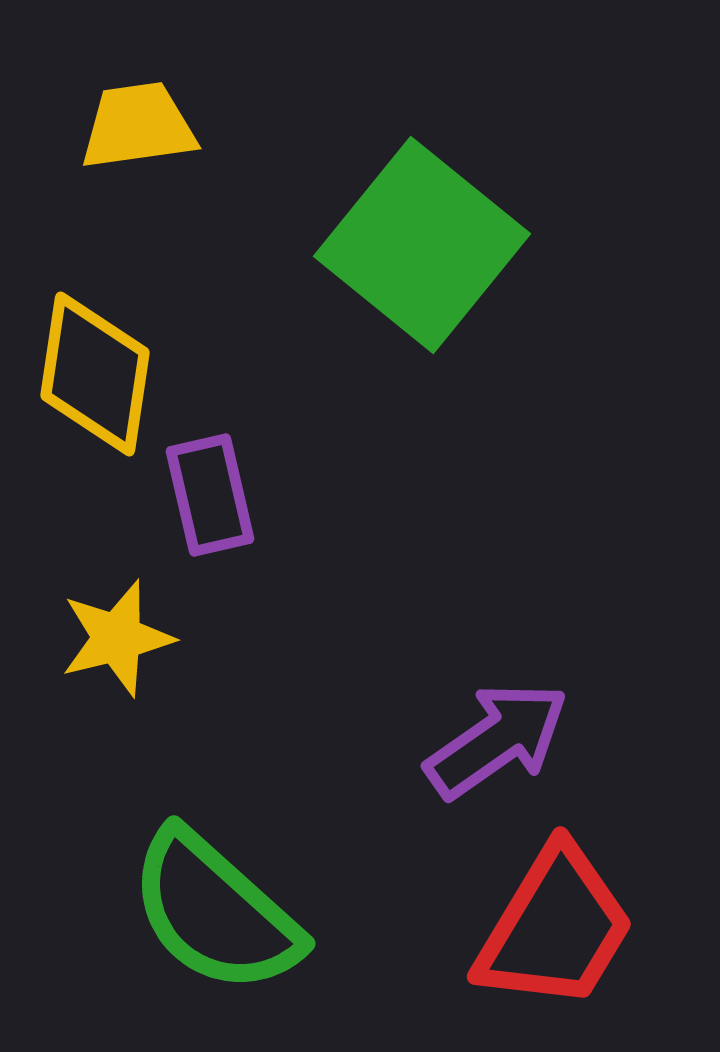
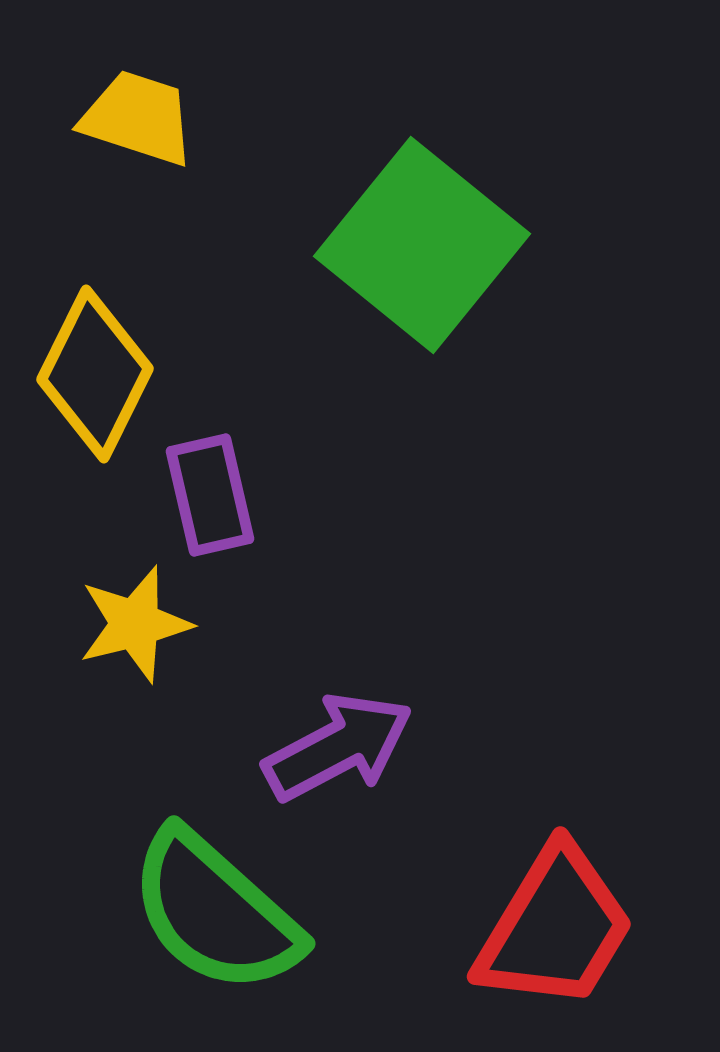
yellow trapezoid: moved 8 px up; rotated 26 degrees clockwise
yellow diamond: rotated 18 degrees clockwise
yellow star: moved 18 px right, 14 px up
purple arrow: moved 159 px left, 7 px down; rotated 7 degrees clockwise
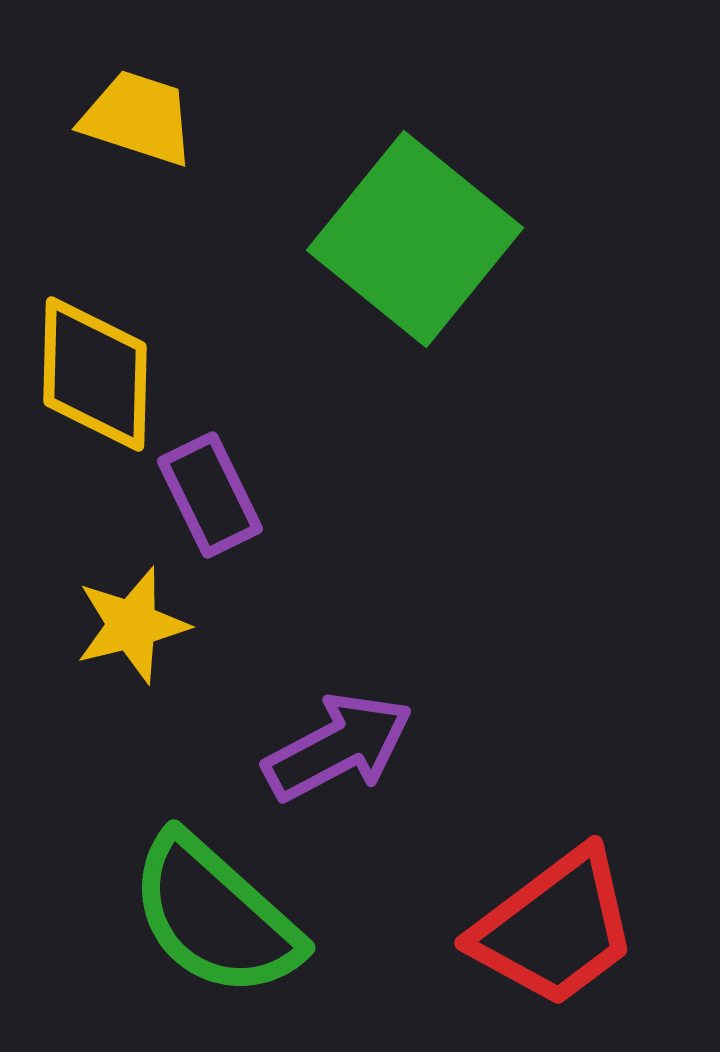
green square: moved 7 px left, 6 px up
yellow diamond: rotated 25 degrees counterclockwise
purple rectangle: rotated 13 degrees counterclockwise
yellow star: moved 3 px left, 1 px down
green semicircle: moved 4 px down
red trapezoid: rotated 22 degrees clockwise
